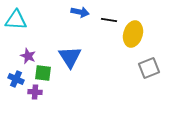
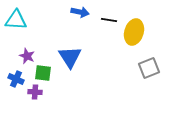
yellow ellipse: moved 1 px right, 2 px up
purple star: moved 1 px left
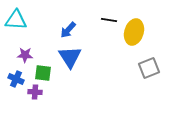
blue arrow: moved 12 px left, 18 px down; rotated 120 degrees clockwise
purple star: moved 2 px left, 1 px up; rotated 21 degrees counterclockwise
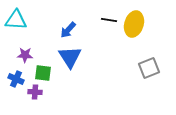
yellow ellipse: moved 8 px up
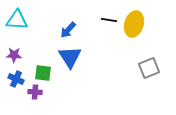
cyan triangle: moved 1 px right
purple star: moved 11 px left
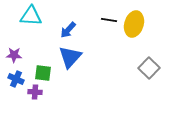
cyan triangle: moved 14 px right, 4 px up
blue triangle: rotated 15 degrees clockwise
gray square: rotated 25 degrees counterclockwise
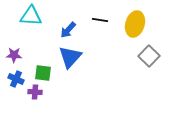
black line: moved 9 px left
yellow ellipse: moved 1 px right
gray square: moved 12 px up
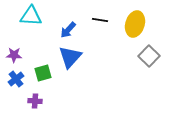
green square: rotated 24 degrees counterclockwise
blue cross: rotated 28 degrees clockwise
purple cross: moved 9 px down
